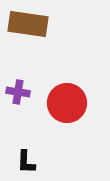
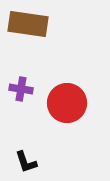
purple cross: moved 3 px right, 3 px up
black L-shape: rotated 20 degrees counterclockwise
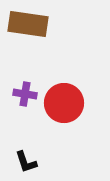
purple cross: moved 4 px right, 5 px down
red circle: moved 3 px left
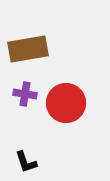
brown rectangle: moved 25 px down; rotated 18 degrees counterclockwise
red circle: moved 2 px right
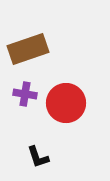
brown rectangle: rotated 9 degrees counterclockwise
black L-shape: moved 12 px right, 5 px up
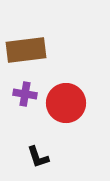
brown rectangle: moved 2 px left, 1 px down; rotated 12 degrees clockwise
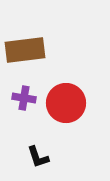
brown rectangle: moved 1 px left
purple cross: moved 1 px left, 4 px down
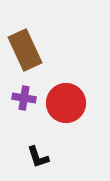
brown rectangle: rotated 72 degrees clockwise
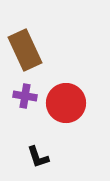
purple cross: moved 1 px right, 2 px up
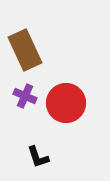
purple cross: rotated 15 degrees clockwise
